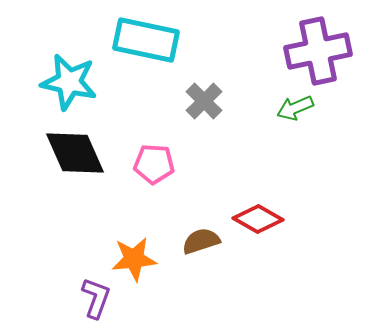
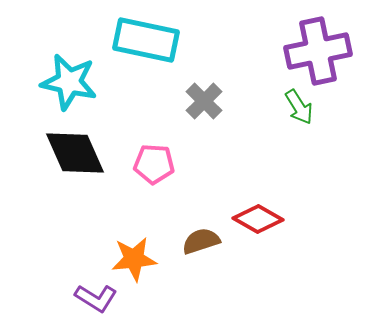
green arrow: moved 4 px right, 1 px up; rotated 99 degrees counterclockwise
purple L-shape: rotated 102 degrees clockwise
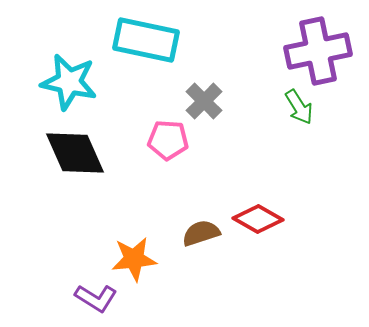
pink pentagon: moved 14 px right, 24 px up
brown semicircle: moved 8 px up
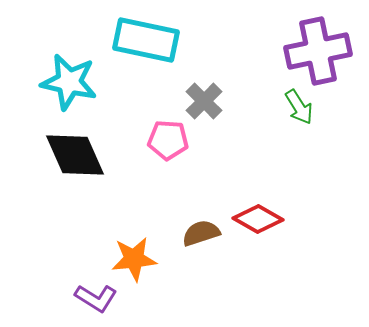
black diamond: moved 2 px down
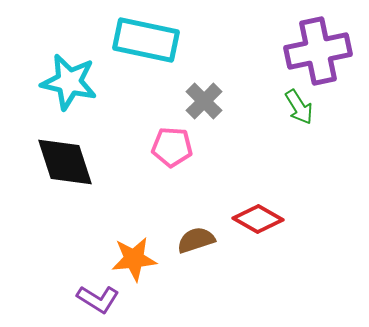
pink pentagon: moved 4 px right, 7 px down
black diamond: moved 10 px left, 7 px down; rotated 6 degrees clockwise
brown semicircle: moved 5 px left, 7 px down
purple L-shape: moved 2 px right, 1 px down
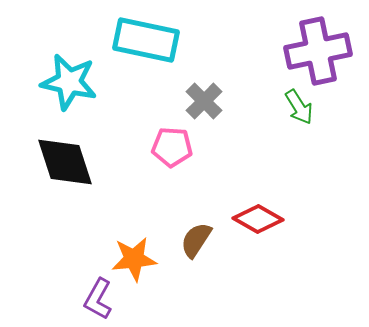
brown semicircle: rotated 39 degrees counterclockwise
purple L-shape: rotated 87 degrees clockwise
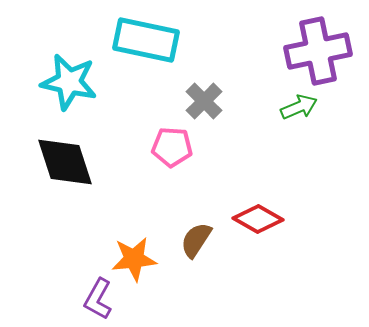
green arrow: rotated 81 degrees counterclockwise
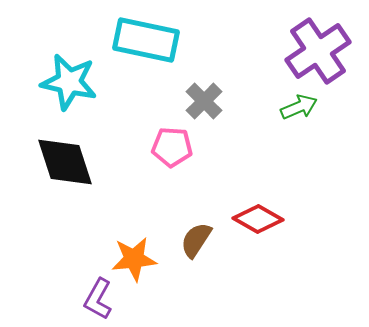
purple cross: rotated 22 degrees counterclockwise
